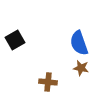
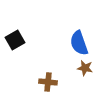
brown star: moved 4 px right
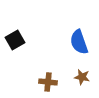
blue semicircle: moved 1 px up
brown star: moved 3 px left, 9 px down
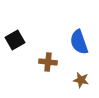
brown star: moved 1 px left, 3 px down
brown cross: moved 20 px up
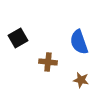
black square: moved 3 px right, 2 px up
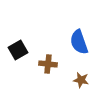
black square: moved 12 px down
brown cross: moved 2 px down
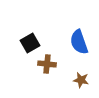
black square: moved 12 px right, 7 px up
brown cross: moved 1 px left
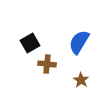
blue semicircle: rotated 50 degrees clockwise
brown star: rotated 21 degrees clockwise
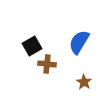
black square: moved 2 px right, 3 px down
brown star: moved 3 px right, 2 px down
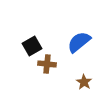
blue semicircle: rotated 20 degrees clockwise
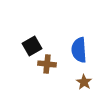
blue semicircle: moved 8 px down; rotated 55 degrees counterclockwise
